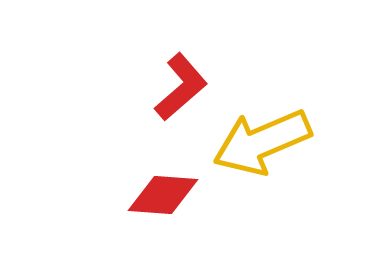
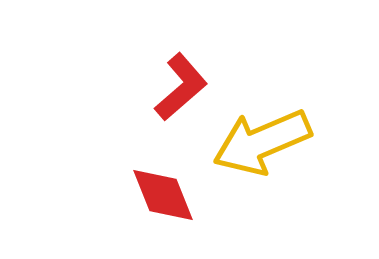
red diamond: rotated 64 degrees clockwise
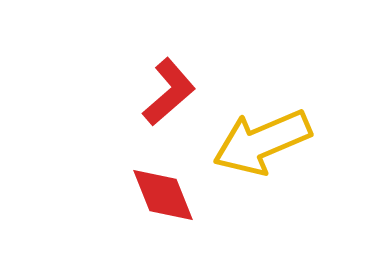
red L-shape: moved 12 px left, 5 px down
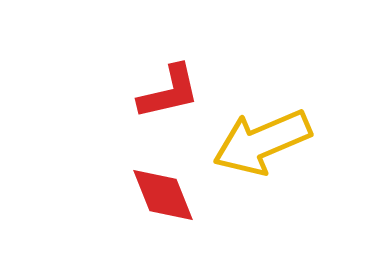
red L-shape: rotated 28 degrees clockwise
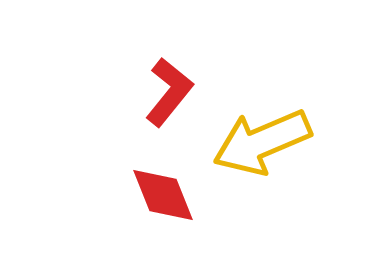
red L-shape: rotated 38 degrees counterclockwise
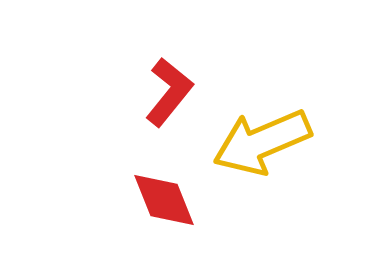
red diamond: moved 1 px right, 5 px down
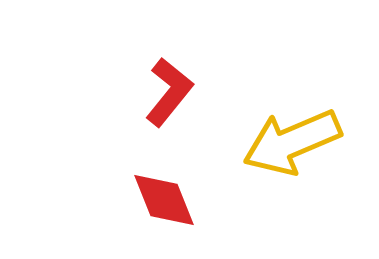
yellow arrow: moved 30 px right
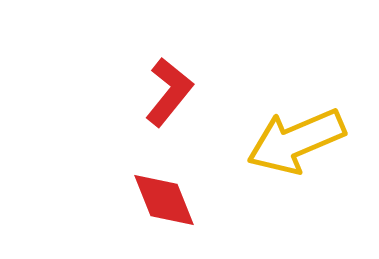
yellow arrow: moved 4 px right, 1 px up
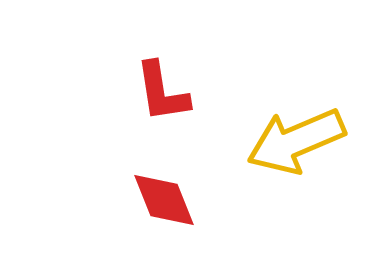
red L-shape: moved 7 px left; rotated 132 degrees clockwise
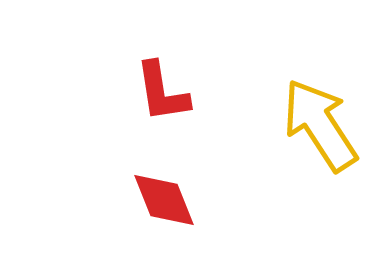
yellow arrow: moved 24 px right, 16 px up; rotated 80 degrees clockwise
